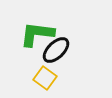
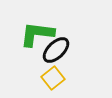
yellow square: moved 8 px right; rotated 15 degrees clockwise
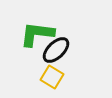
yellow square: moved 1 px left, 1 px up; rotated 20 degrees counterclockwise
